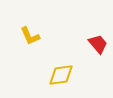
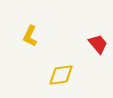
yellow L-shape: rotated 50 degrees clockwise
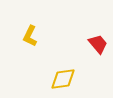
yellow diamond: moved 2 px right, 4 px down
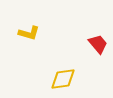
yellow L-shape: moved 1 px left, 3 px up; rotated 100 degrees counterclockwise
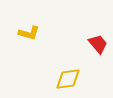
yellow diamond: moved 5 px right
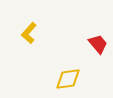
yellow L-shape: rotated 115 degrees clockwise
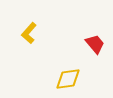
red trapezoid: moved 3 px left
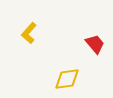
yellow diamond: moved 1 px left
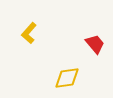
yellow diamond: moved 1 px up
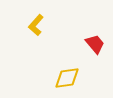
yellow L-shape: moved 7 px right, 8 px up
